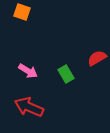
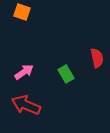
red semicircle: rotated 108 degrees clockwise
pink arrow: moved 4 px left, 1 px down; rotated 66 degrees counterclockwise
red arrow: moved 3 px left, 2 px up
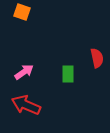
green rectangle: moved 2 px right; rotated 30 degrees clockwise
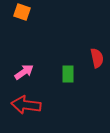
red arrow: rotated 16 degrees counterclockwise
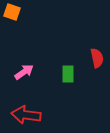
orange square: moved 10 px left
red arrow: moved 10 px down
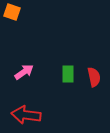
red semicircle: moved 3 px left, 19 px down
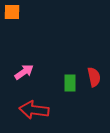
orange square: rotated 18 degrees counterclockwise
green rectangle: moved 2 px right, 9 px down
red arrow: moved 8 px right, 5 px up
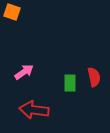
orange square: rotated 18 degrees clockwise
